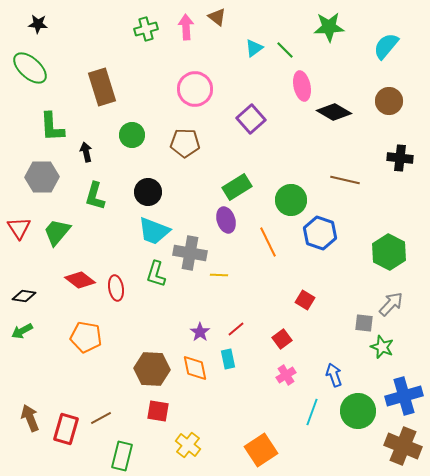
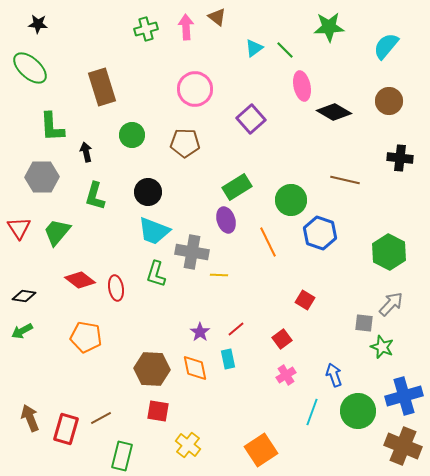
gray cross at (190, 253): moved 2 px right, 1 px up
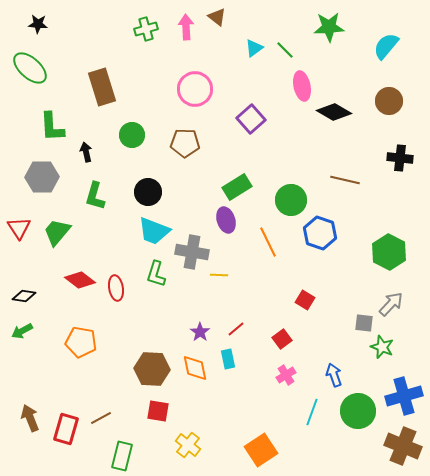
orange pentagon at (86, 337): moved 5 px left, 5 px down
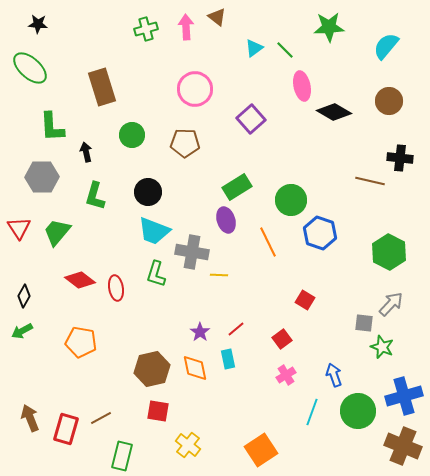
brown line at (345, 180): moved 25 px right, 1 px down
black diamond at (24, 296): rotated 70 degrees counterclockwise
brown hexagon at (152, 369): rotated 16 degrees counterclockwise
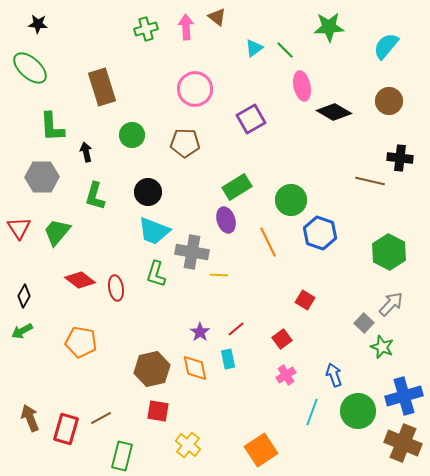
purple square at (251, 119): rotated 12 degrees clockwise
gray square at (364, 323): rotated 36 degrees clockwise
brown cross at (403, 446): moved 3 px up
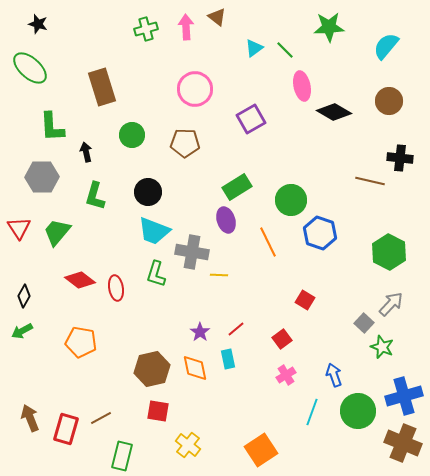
black star at (38, 24): rotated 12 degrees clockwise
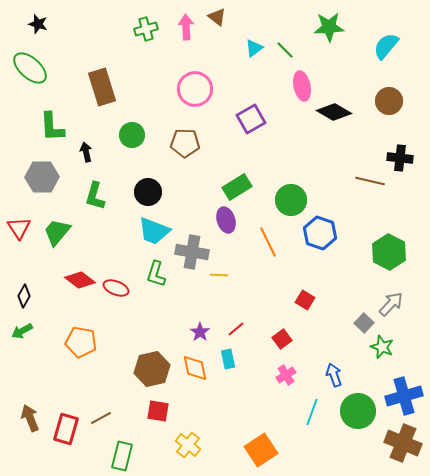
red ellipse at (116, 288): rotated 60 degrees counterclockwise
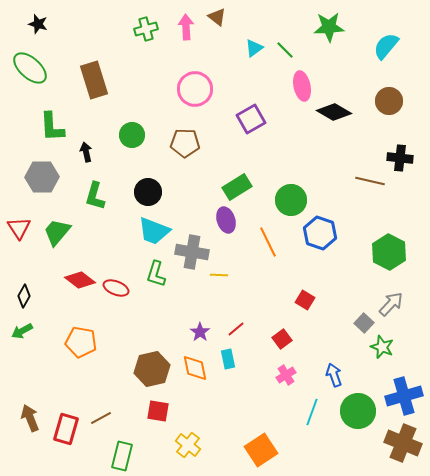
brown rectangle at (102, 87): moved 8 px left, 7 px up
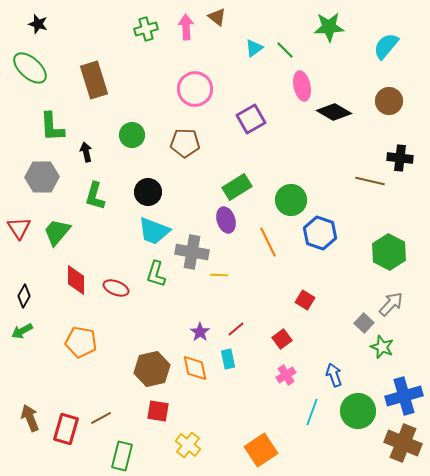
red diamond at (80, 280): moved 4 px left; rotated 52 degrees clockwise
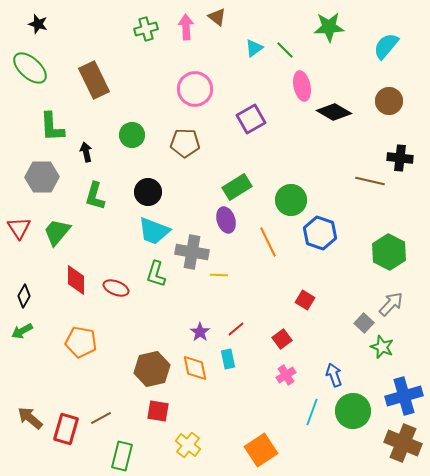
brown rectangle at (94, 80): rotated 9 degrees counterclockwise
green circle at (358, 411): moved 5 px left
brown arrow at (30, 418): rotated 28 degrees counterclockwise
